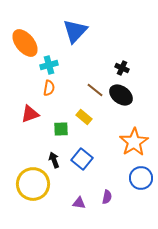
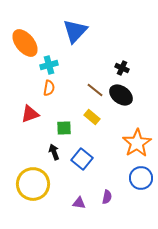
yellow rectangle: moved 8 px right
green square: moved 3 px right, 1 px up
orange star: moved 3 px right, 1 px down
black arrow: moved 8 px up
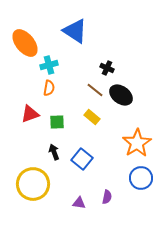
blue triangle: rotated 40 degrees counterclockwise
black cross: moved 15 px left
green square: moved 7 px left, 6 px up
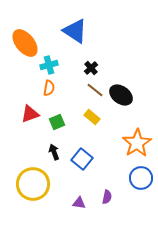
black cross: moved 16 px left; rotated 24 degrees clockwise
green square: rotated 21 degrees counterclockwise
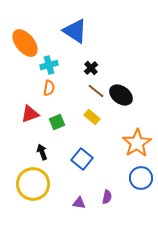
brown line: moved 1 px right, 1 px down
black arrow: moved 12 px left
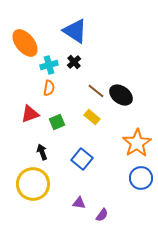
black cross: moved 17 px left, 6 px up
purple semicircle: moved 5 px left, 18 px down; rotated 24 degrees clockwise
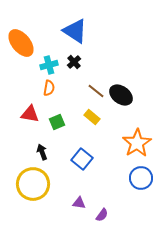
orange ellipse: moved 4 px left
red triangle: rotated 30 degrees clockwise
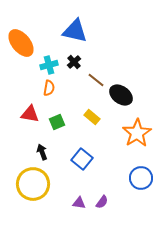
blue triangle: rotated 20 degrees counterclockwise
brown line: moved 11 px up
orange star: moved 10 px up
purple semicircle: moved 13 px up
